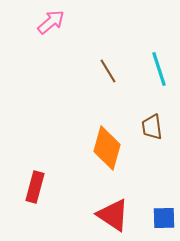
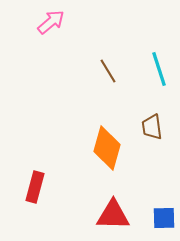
red triangle: rotated 33 degrees counterclockwise
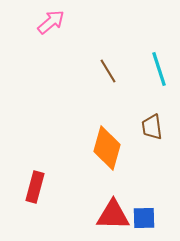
blue square: moved 20 px left
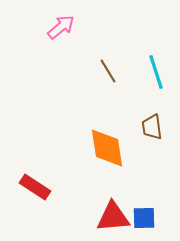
pink arrow: moved 10 px right, 5 px down
cyan line: moved 3 px left, 3 px down
orange diamond: rotated 24 degrees counterclockwise
red rectangle: rotated 72 degrees counterclockwise
red triangle: moved 2 px down; rotated 6 degrees counterclockwise
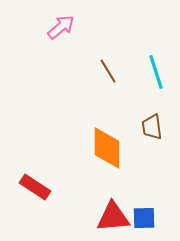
orange diamond: rotated 9 degrees clockwise
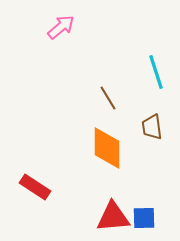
brown line: moved 27 px down
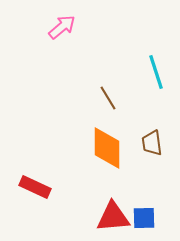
pink arrow: moved 1 px right
brown trapezoid: moved 16 px down
red rectangle: rotated 8 degrees counterclockwise
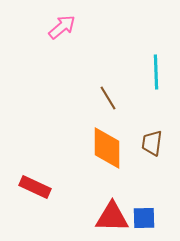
cyan line: rotated 16 degrees clockwise
brown trapezoid: rotated 16 degrees clockwise
red triangle: moved 1 px left; rotated 6 degrees clockwise
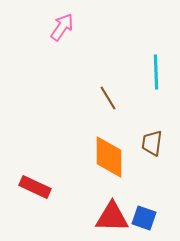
pink arrow: rotated 16 degrees counterclockwise
orange diamond: moved 2 px right, 9 px down
blue square: rotated 20 degrees clockwise
